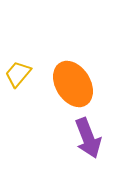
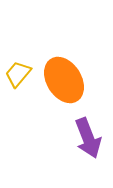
orange ellipse: moved 9 px left, 4 px up
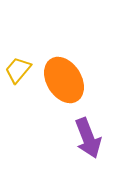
yellow trapezoid: moved 4 px up
